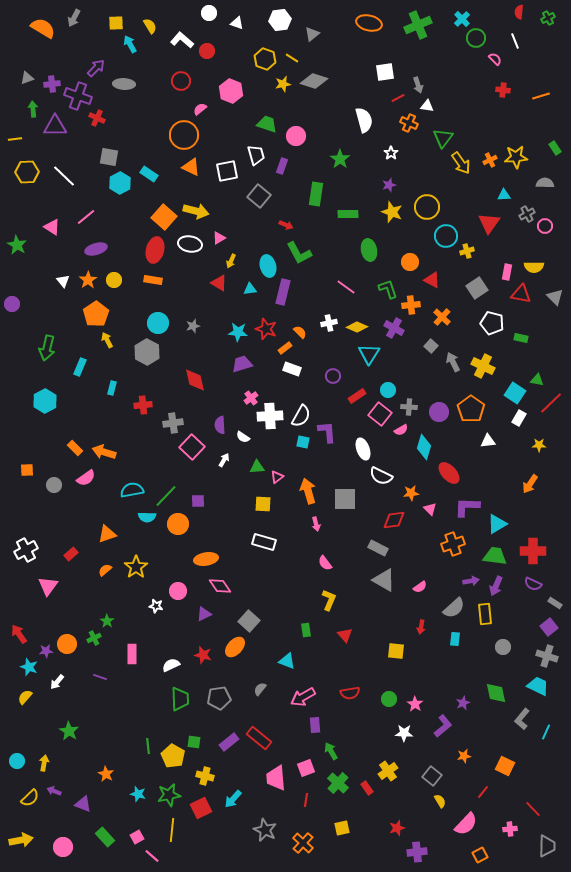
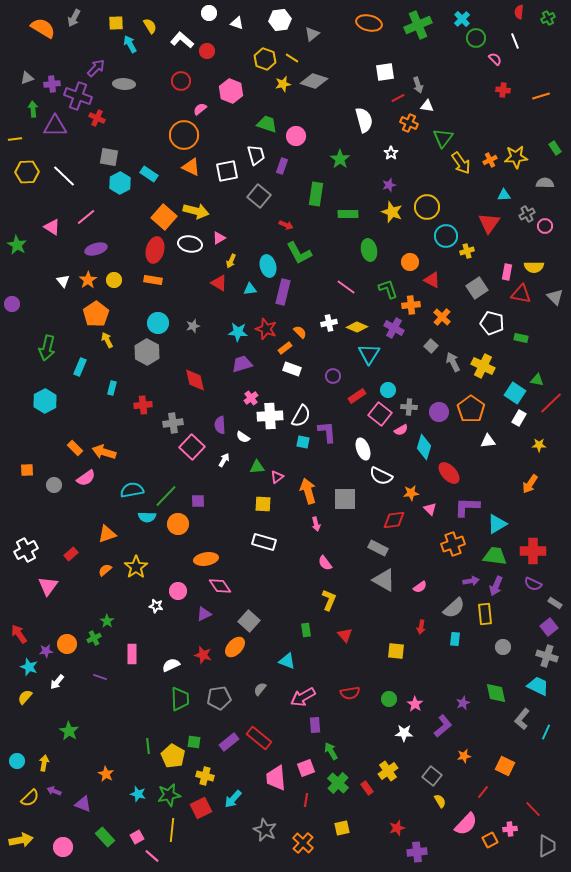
orange square at (480, 855): moved 10 px right, 15 px up
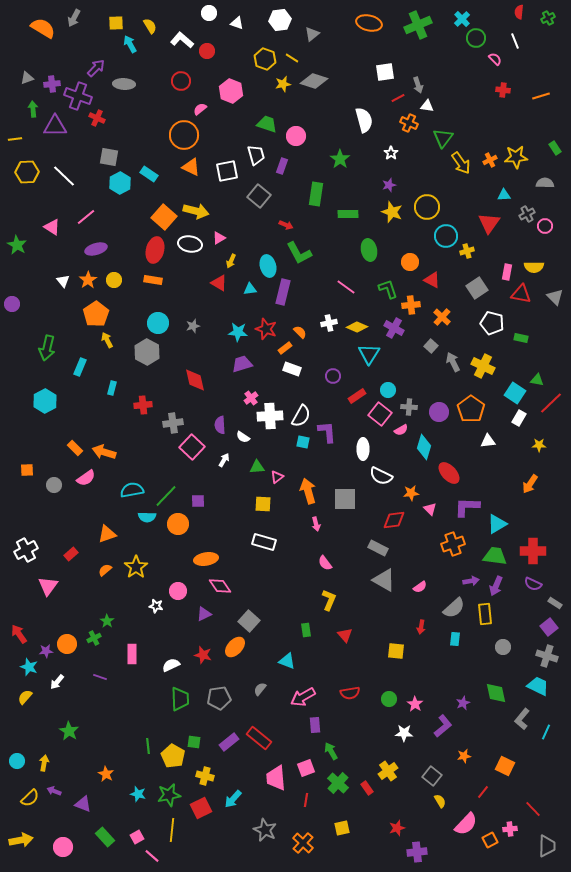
white ellipse at (363, 449): rotated 20 degrees clockwise
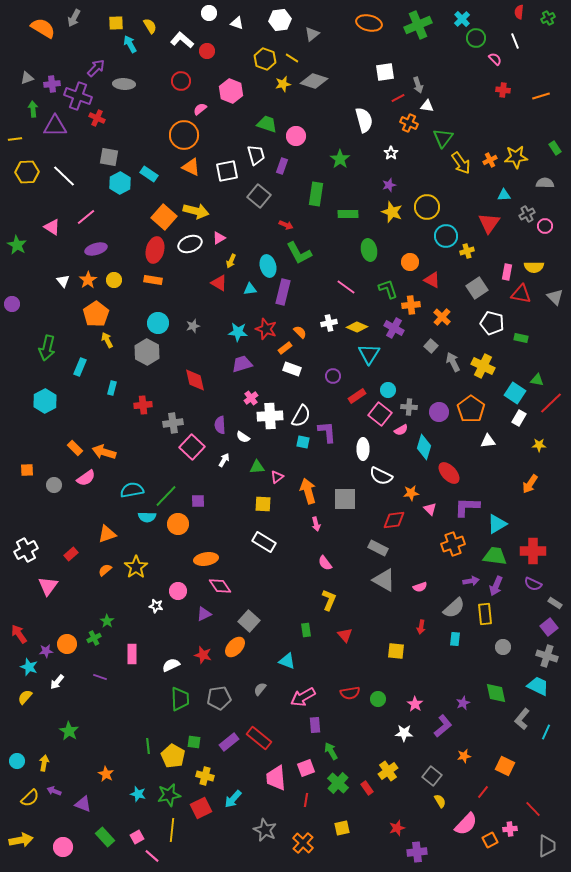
white ellipse at (190, 244): rotated 30 degrees counterclockwise
white rectangle at (264, 542): rotated 15 degrees clockwise
pink semicircle at (420, 587): rotated 16 degrees clockwise
green circle at (389, 699): moved 11 px left
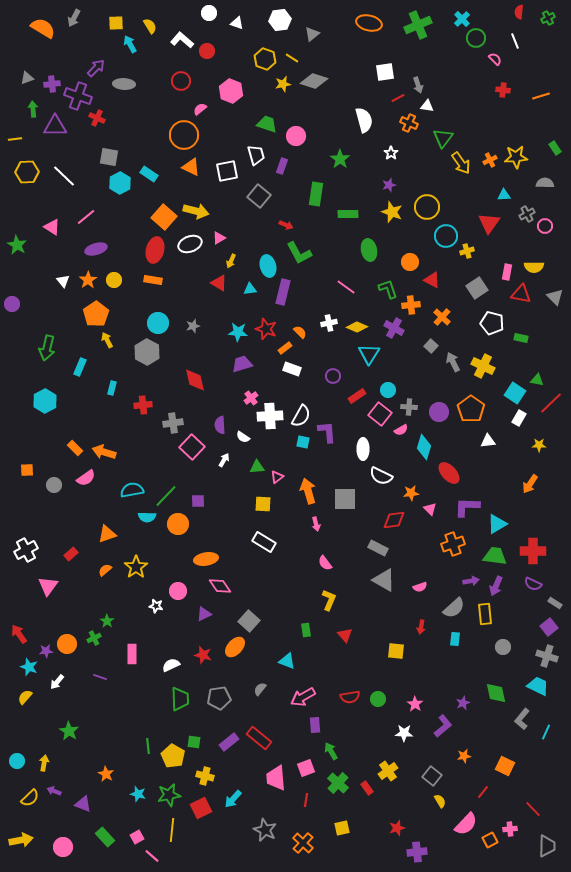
red semicircle at (350, 693): moved 4 px down
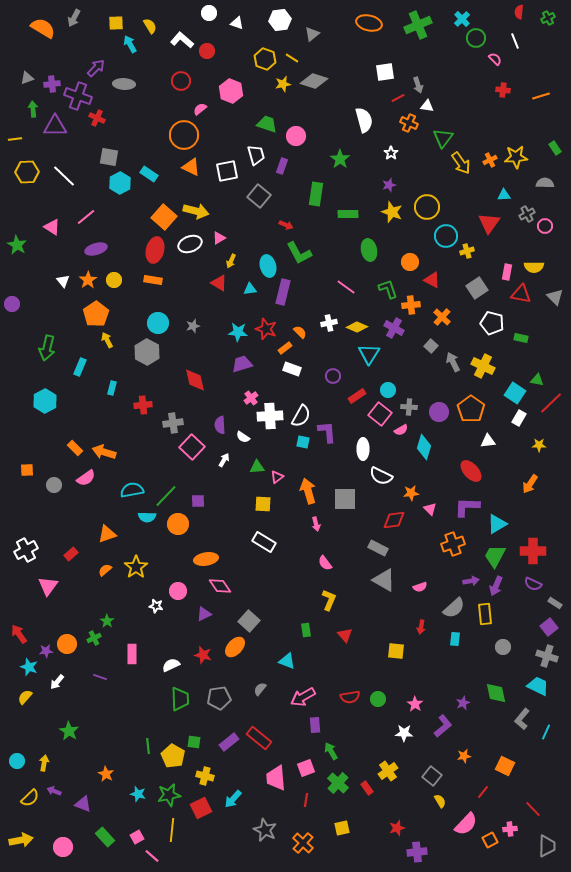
red ellipse at (449, 473): moved 22 px right, 2 px up
green trapezoid at (495, 556): rotated 70 degrees counterclockwise
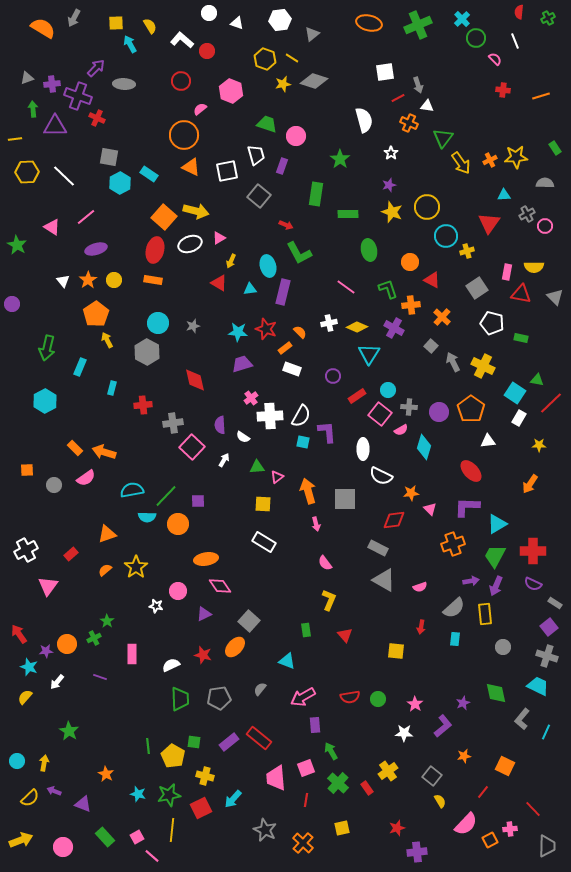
yellow arrow at (21, 840): rotated 10 degrees counterclockwise
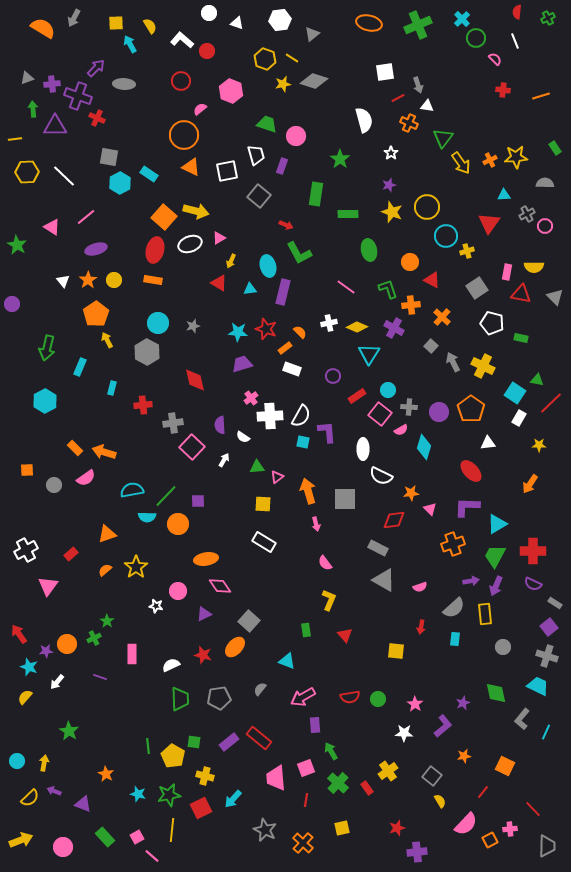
red semicircle at (519, 12): moved 2 px left
white triangle at (488, 441): moved 2 px down
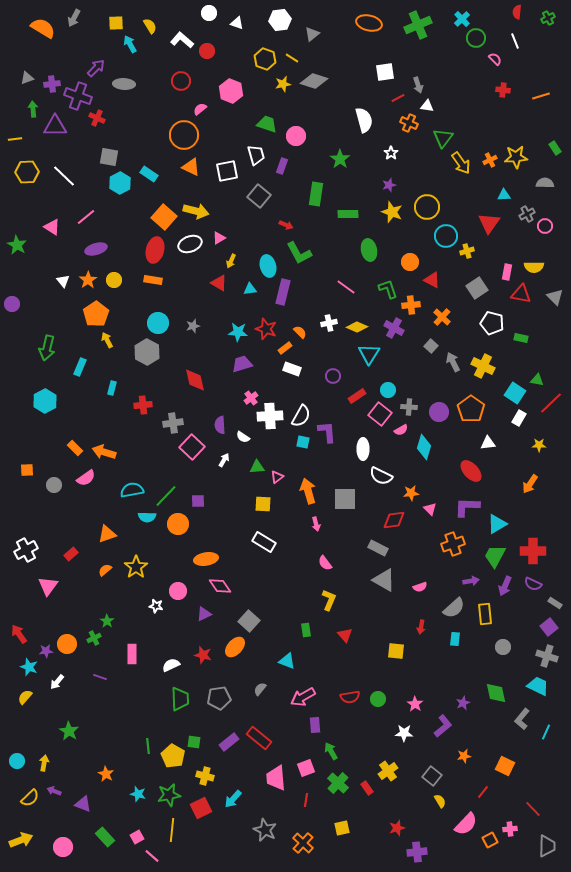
purple arrow at (496, 586): moved 9 px right
